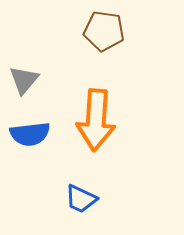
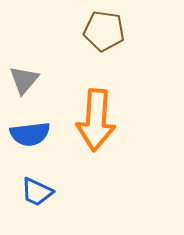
blue trapezoid: moved 44 px left, 7 px up
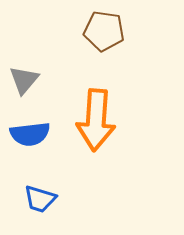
blue trapezoid: moved 3 px right, 7 px down; rotated 8 degrees counterclockwise
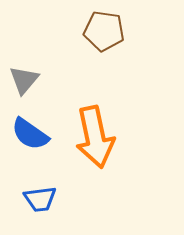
orange arrow: moved 1 px left, 17 px down; rotated 16 degrees counterclockwise
blue semicircle: rotated 42 degrees clockwise
blue trapezoid: rotated 24 degrees counterclockwise
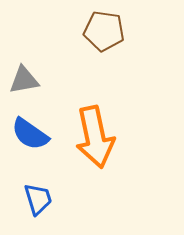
gray triangle: rotated 40 degrees clockwise
blue trapezoid: moved 2 px left; rotated 100 degrees counterclockwise
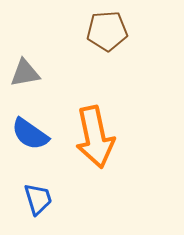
brown pentagon: moved 3 px right; rotated 12 degrees counterclockwise
gray triangle: moved 1 px right, 7 px up
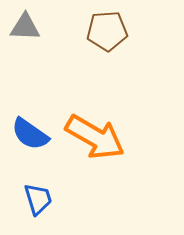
gray triangle: moved 46 px up; rotated 12 degrees clockwise
orange arrow: rotated 48 degrees counterclockwise
